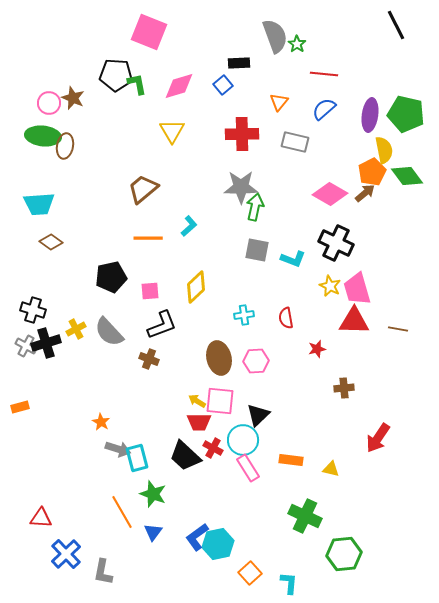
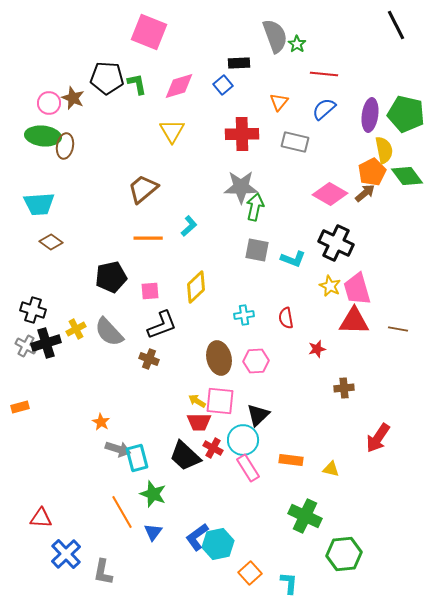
black pentagon at (116, 75): moved 9 px left, 3 px down
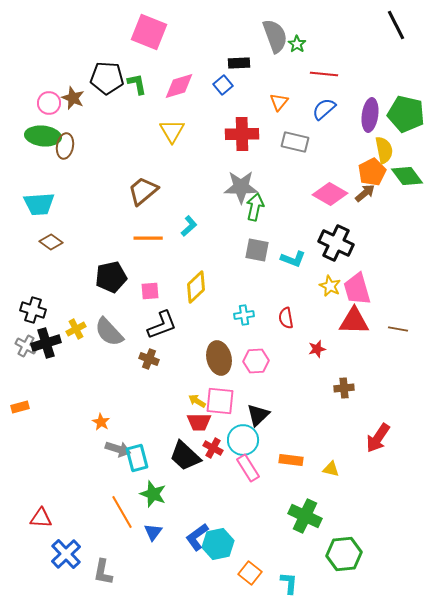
brown trapezoid at (143, 189): moved 2 px down
orange square at (250, 573): rotated 10 degrees counterclockwise
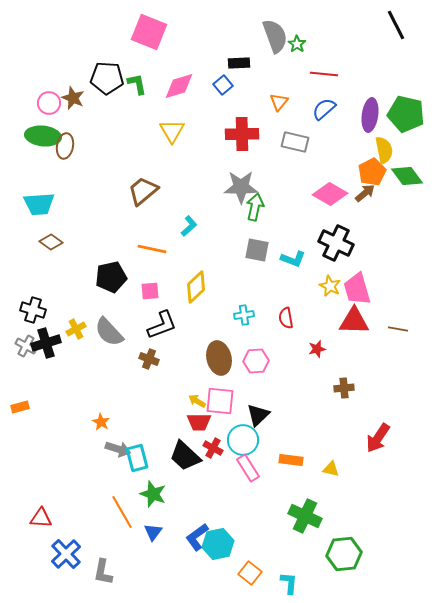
orange line at (148, 238): moved 4 px right, 11 px down; rotated 12 degrees clockwise
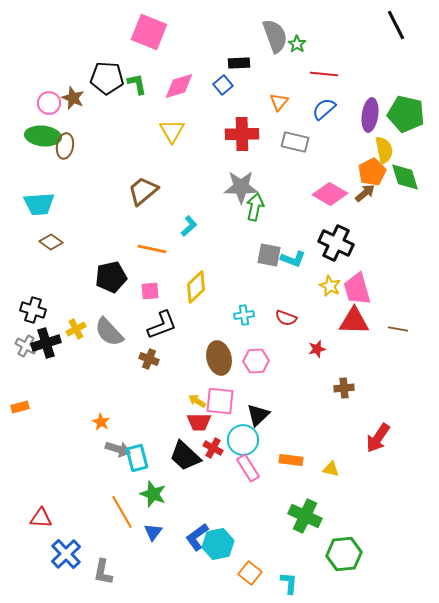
green diamond at (407, 176): moved 2 px left, 1 px down; rotated 20 degrees clockwise
gray square at (257, 250): moved 12 px right, 5 px down
red semicircle at (286, 318): rotated 60 degrees counterclockwise
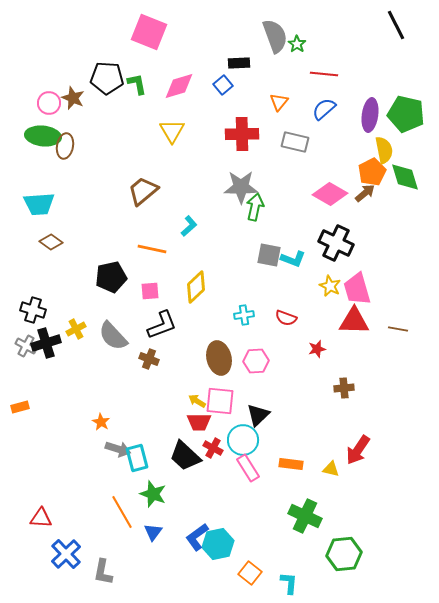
gray semicircle at (109, 332): moved 4 px right, 4 px down
red arrow at (378, 438): moved 20 px left, 12 px down
orange rectangle at (291, 460): moved 4 px down
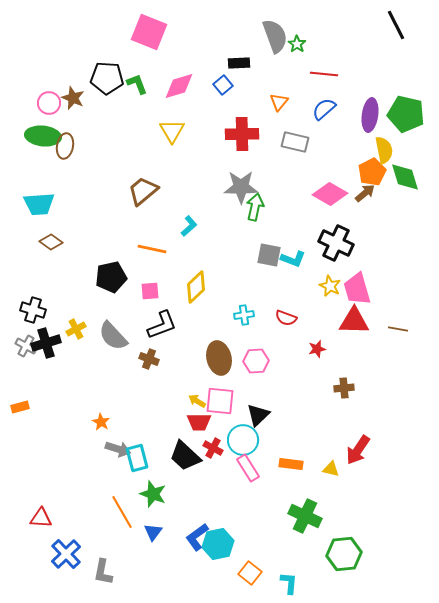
green L-shape at (137, 84): rotated 10 degrees counterclockwise
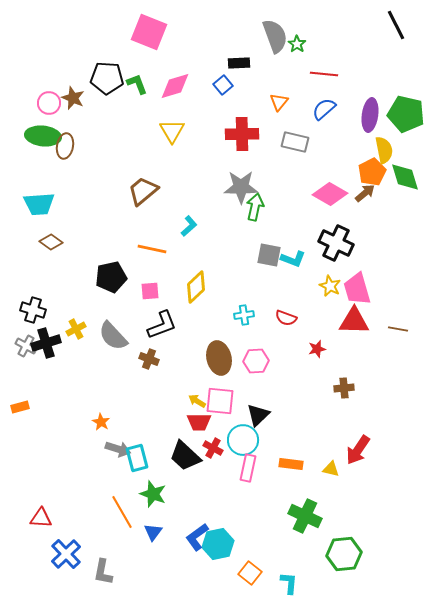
pink diamond at (179, 86): moved 4 px left
pink rectangle at (248, 468): rotated 44 degrees clockwise
